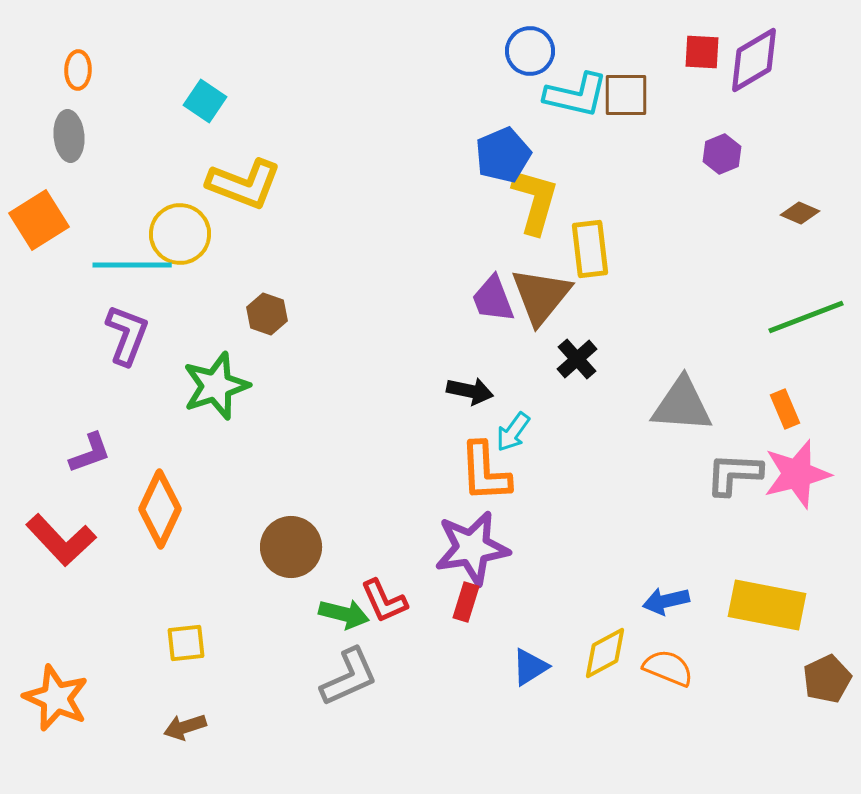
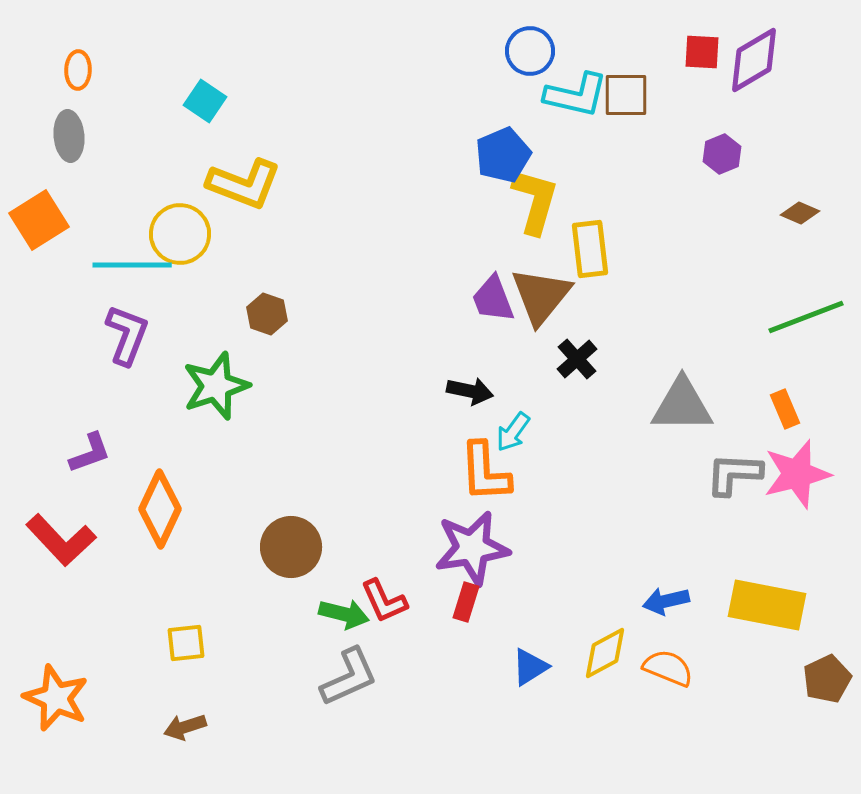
gray triangle at (682, 405): rotated 4 degrees counterclockwise
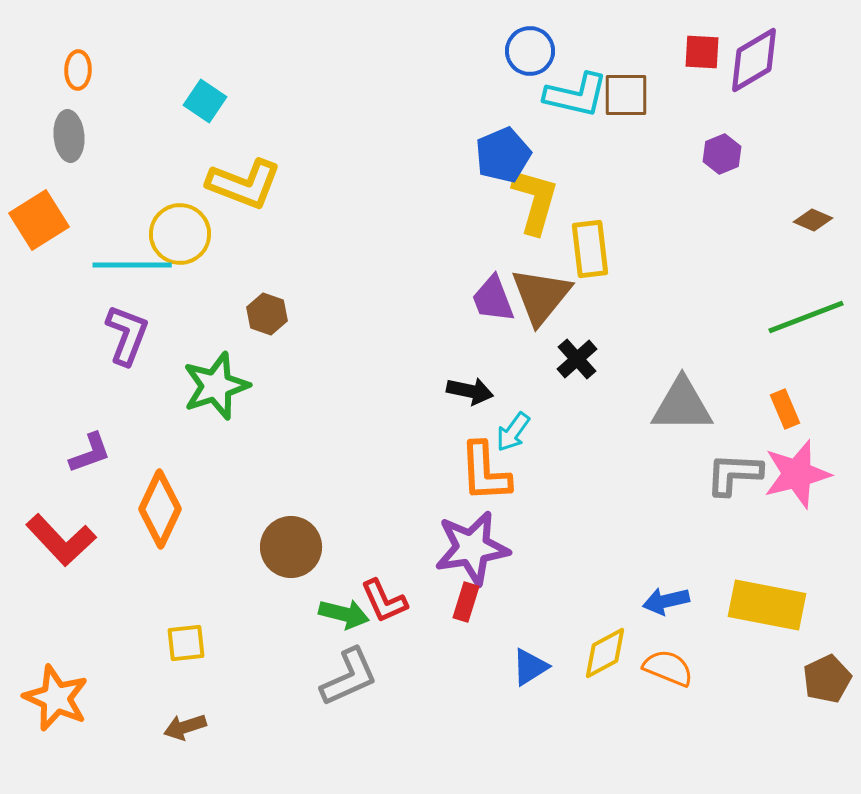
brown diamond at (800, 213): moved 13 px right, 7 px down
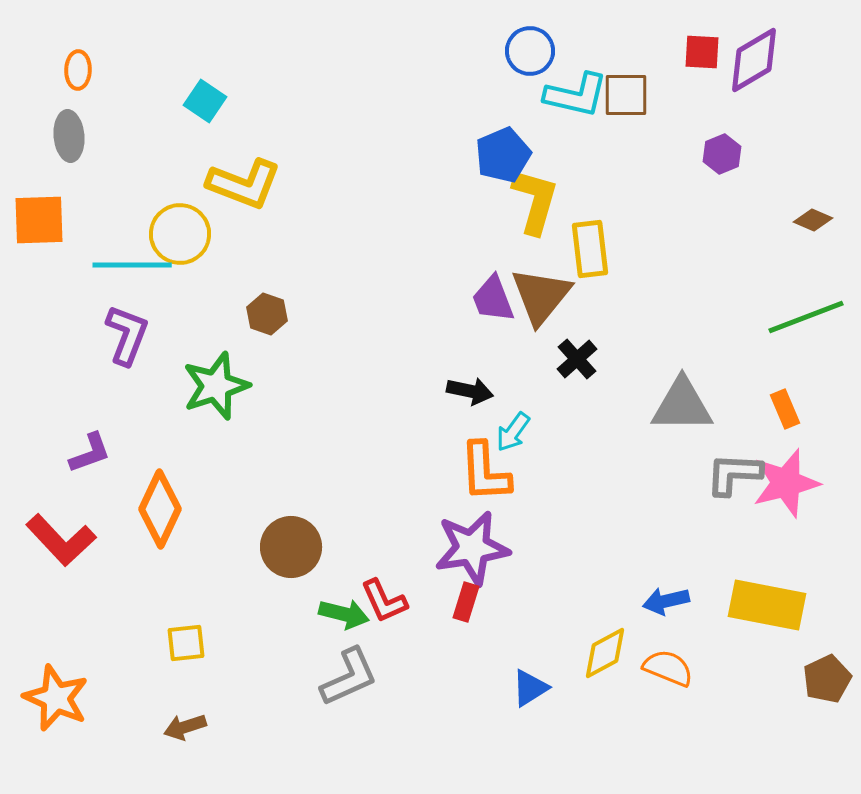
orange square at (39, 220): rotated 30 degrees clockwise
pink star at (797, 474): moved 11 px left, 9 px down
blue triangle at (530, 667): moved 21 px down
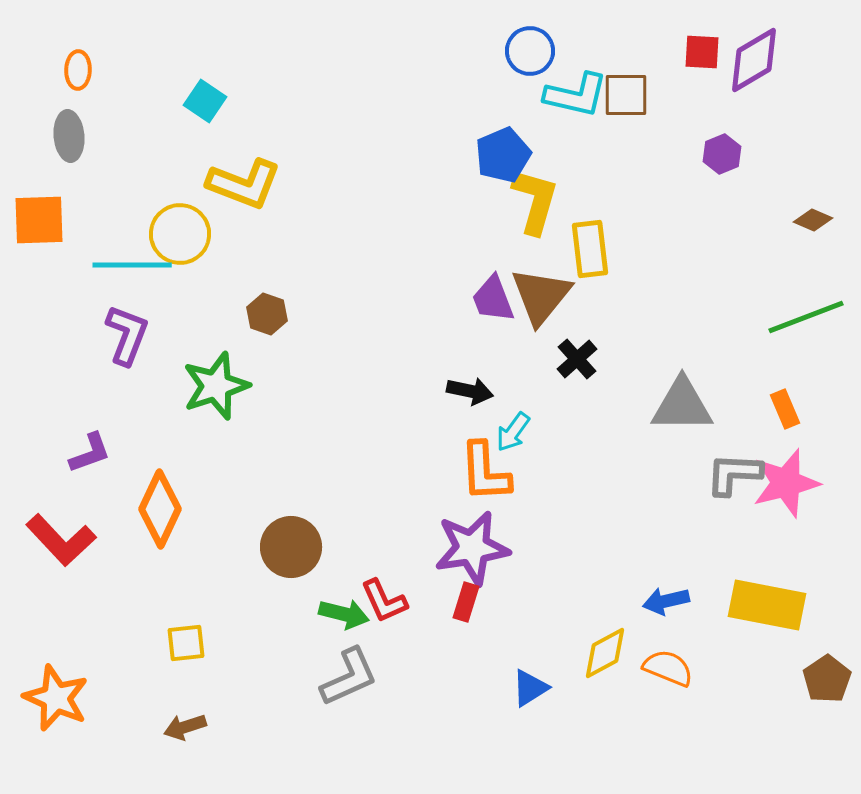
brown pentagon at (827, 679): rotated 9 degrees counterclockwise
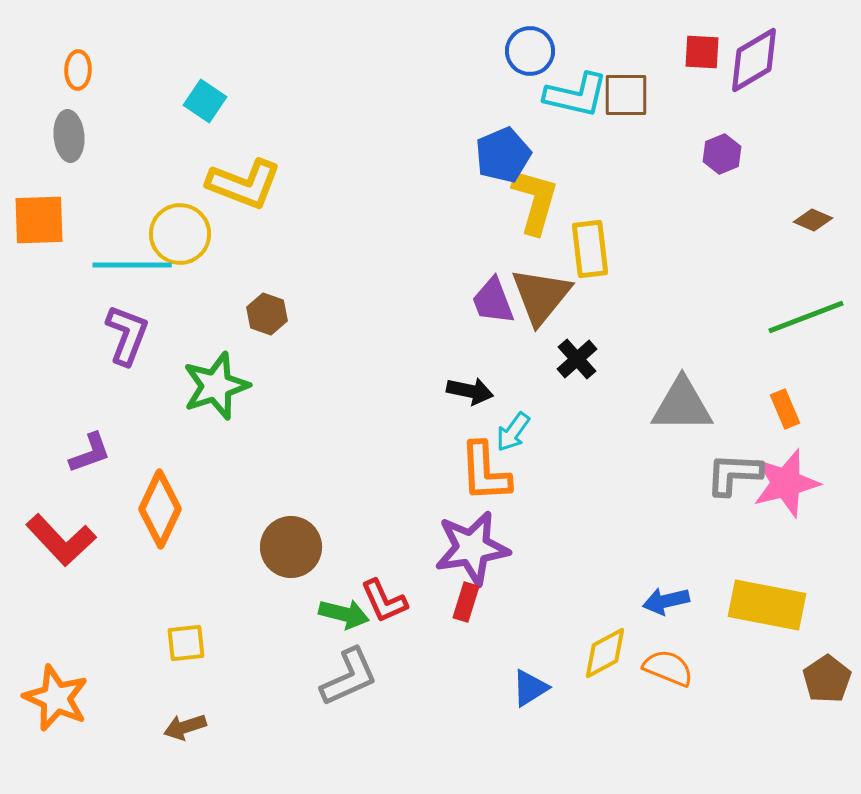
purple trapezoid at (493, 299): moved 2 px down
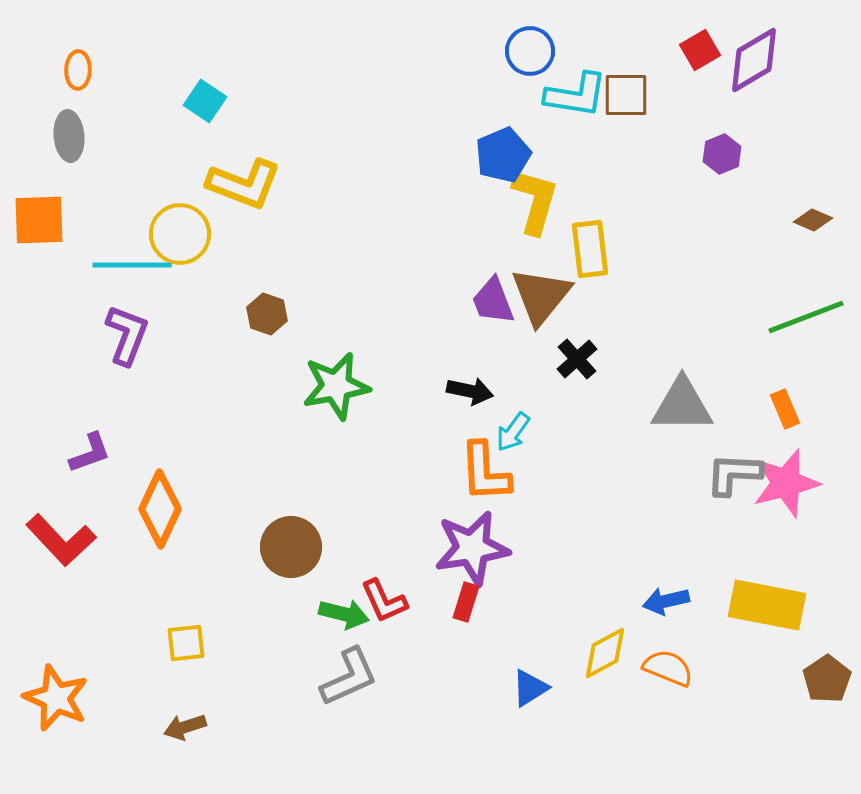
red square at (702, 52): moved 2 px left, 2 px up; rotated 33 degrees counterclockwise
cyan L-shape at (576, 95): rotated 4 degrees counterclockwise
green star at (216, 386): moved 120 px right; rotated 8 degrees clockwise
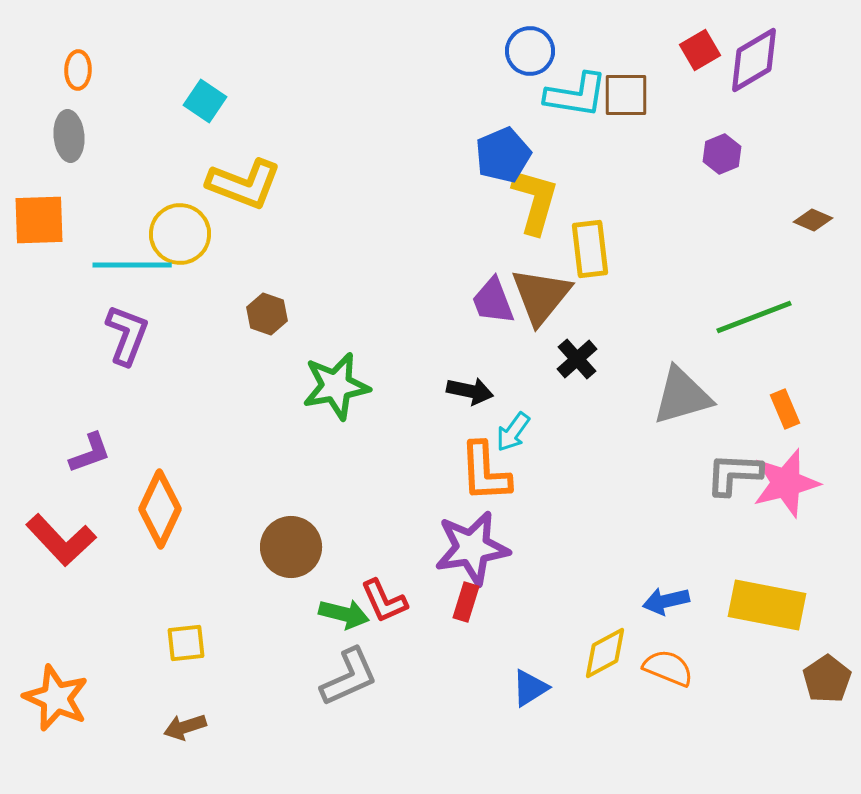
green line at (806, 317): moved 52 px left
gray triangle at (682, 405): moved 9 px up; rotated 16 degrees counterclockwise
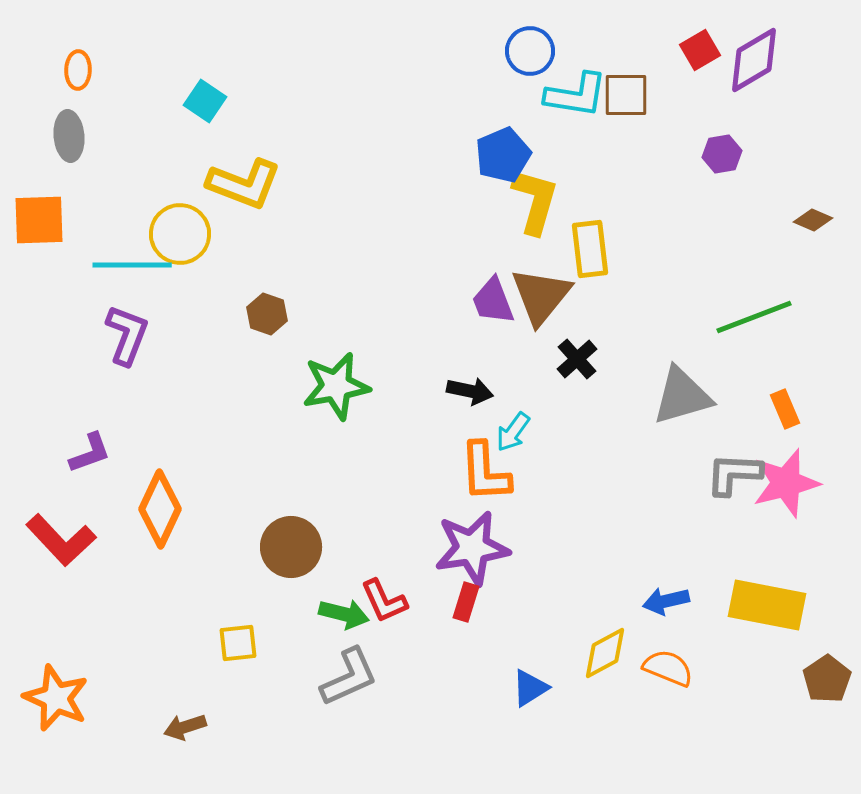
purple hexagon at (722, 154): rotated 12 degrees clockwise
yellow square at (186, 643): moved 52 px right
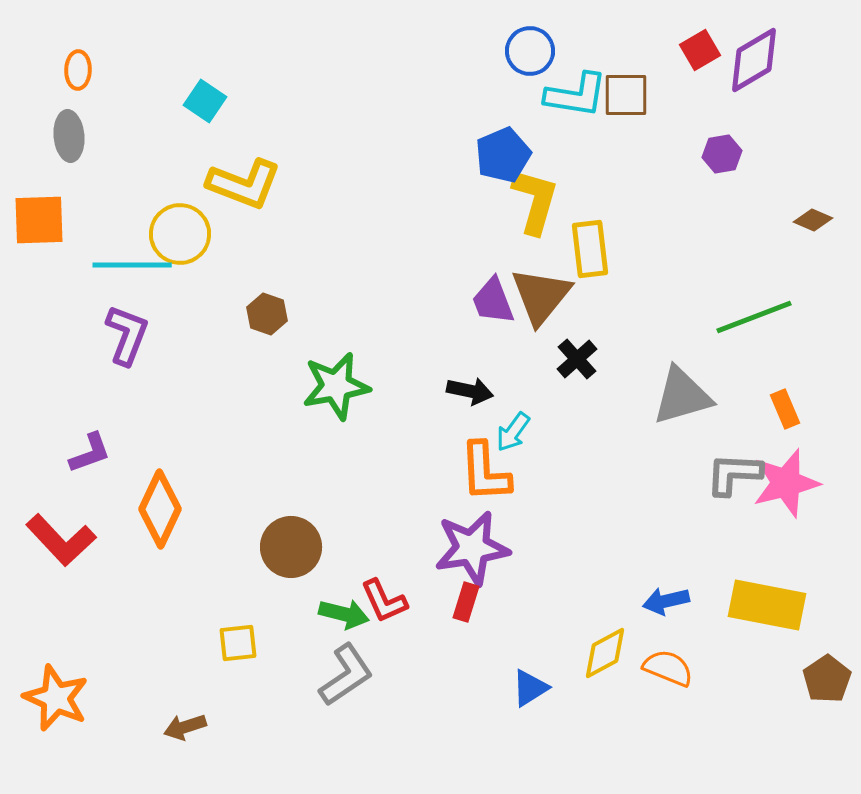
gray L-shape at (349, 677): moved 3 px left, 2 px up; rotated 10 degrees counterclockwise
